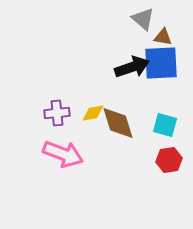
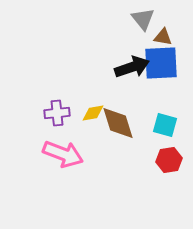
gray triangle: rotated 10 degrees clockwise
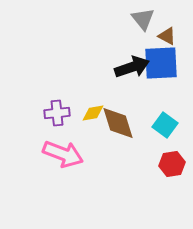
brown triangle: moved 4 px right, 1 px up; rotated 18 degrees clockwise
cyan square: rotated 20 degrees clockwise
red hexagon: moved 3 px right, 4 px down
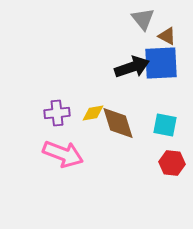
cyan square: rotated 25 degrees counterclockwise
red hexagon: moved 1 px up; rotated 15 degrees clockwise
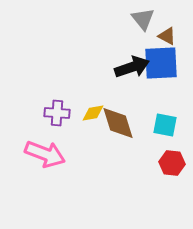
purple cross: rotated 10 degrees clockwise
pink arrow: moved 18 px left
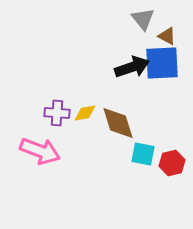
blue square: moved 1 px right
yellow diamond: moved 8 px left
cyan square: moved 22 px left, 29 px down
pink arrow: moved 5 px left, 3 px up
red hexagon: rotated 20 degrees counterclockwise
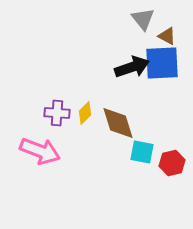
yellow diamond: rotated 35 degrees counterclockwise
cyan square: moved 1 px left, 2 px up
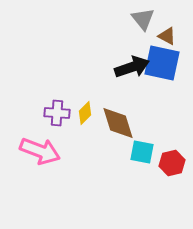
blue square: rotated 15 degrees clockwise
